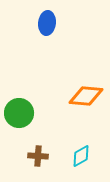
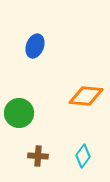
blue ellipse: moved 12 px left, 23 px down; rotated 15 degrees clockwise
cyan diamond: moved 2 px right; rotated 25 degrees counterclockwise
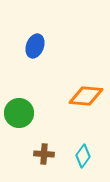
brown cross: moved 6 px right, 2 px up
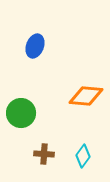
green circle: moved 2 px right
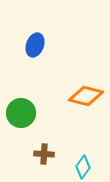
blue ellipse: moved 1 px up
orange diamond: rotated 8 degrees clockwise
cyan diamond: moved 11 px down
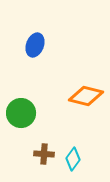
cyan diamond: moved 10 px left, 8 px up
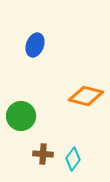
green circle: moved 3 px down
brown cross: moved 1 px left
